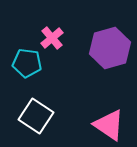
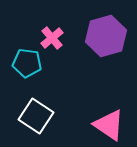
purple hexagon: moved 4 px left, 12 px up
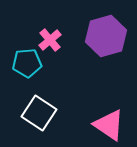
pink cross: moved 2 px left, 2 px down
cyan pentagon: rotated 12 degrees counterclockwise
white square: moved 3 px right, 3 px up
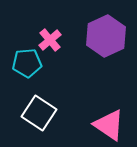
purple hexagon: rotated 9 degrees counterclockwise
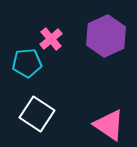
pink cross: moved 1 px right, 1 px up
white square: moved 2 px left, 1 px down
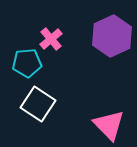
purple hexagon: moved 6 px right
white square: moved 1 px right, 10 px up
pink triangle: rotated 12 degrees clockwise
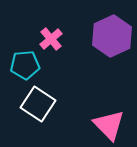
cyan pentagon: moved 2 px left, 2 px down
